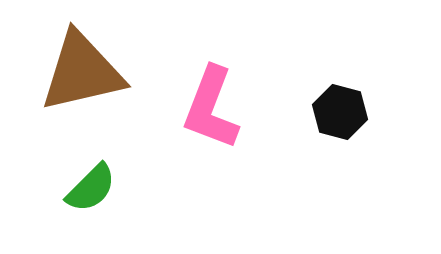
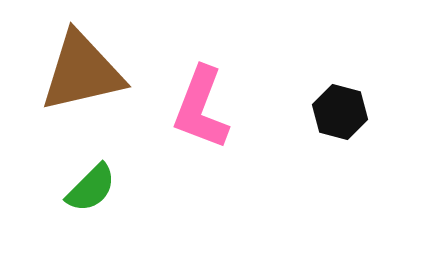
pink L-shape: moved 10 px left
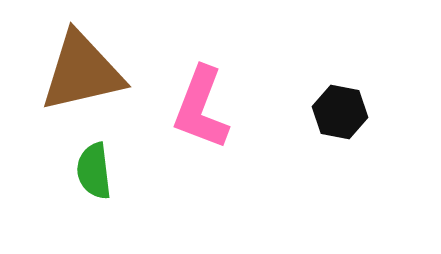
black hexagon: rotated 4 degrees counterclockwise
green semicircle: moved 3 px right, 17 px up; rotated 128 degrees clockwise
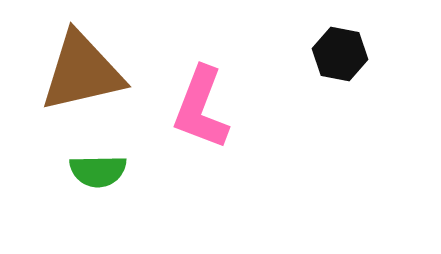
black hexagon: moved 58 px up
green semicircle: moved 4 px right; rotated 84 degrees counterclockwise
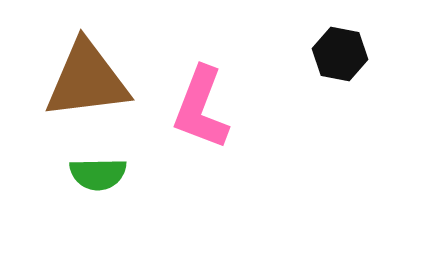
brown triangle: moved 5 px right, 8 px down; rotated 6 degrees clockwise
green semicircle: moved 3 px down
